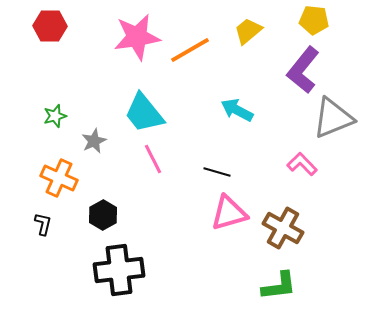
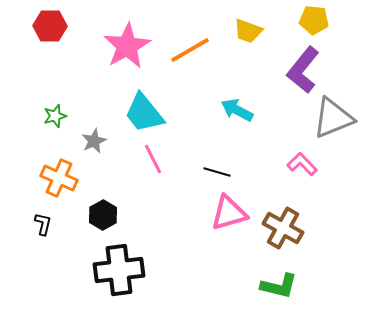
yellow trapezoid: rotated 120 degrees counterclockwise
pink star: moved 10 px left, 9 px down; rotated 21 degrees counterclockwise
green L-shape: rotated 21 degrees clockwise
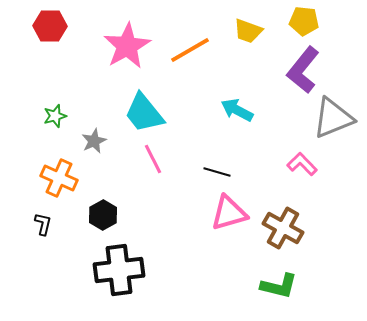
yellow pentagon: moved 10 px left, 1 px down
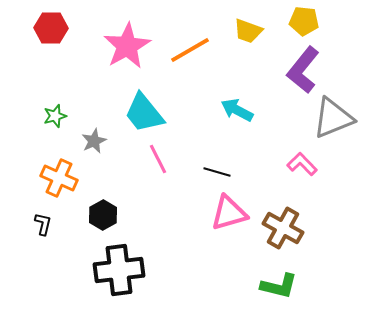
red hexagon: moved 1 px right, 2 px down
pink line: moved 5 px right
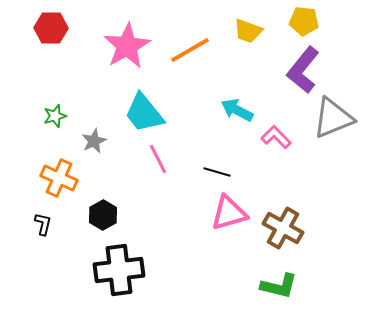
pink L-shape: moved 26 px left, 27 px up
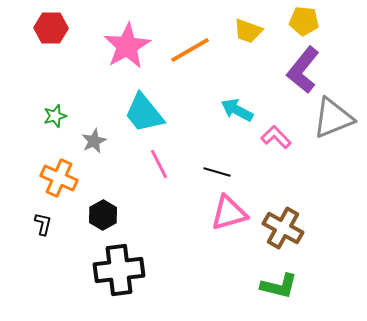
pink line: moved 1 px right, 5 px down
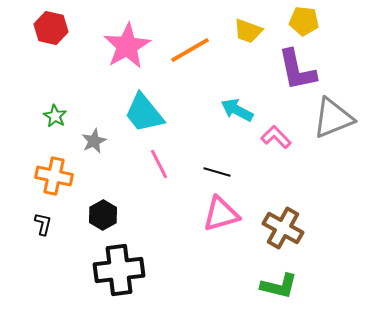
red hexagon: rotated 12 degrees clockwise
purple L-shape: moved 6 px left; rotated 51 degrees counterclockwise
green star: rotated 25 degrees counterclockwise
orange cross: moved 5 px left, 2 px up; rotated 12 degrees counterclockwise
pink triangle: moved 8 px left, 1 px down
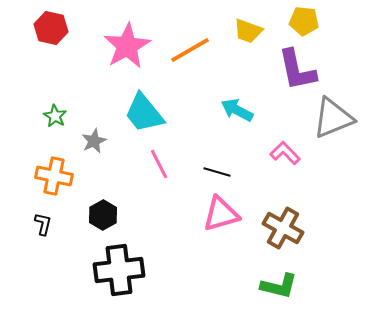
pink L-shape: moved 9 px right, 16 px down
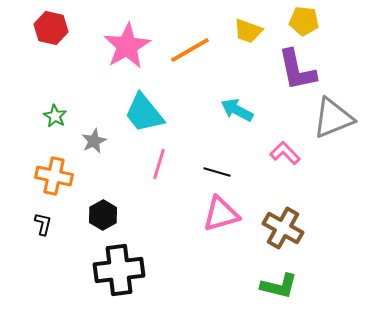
pink line: rotated 44 degrees clockwise
